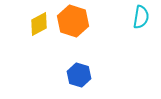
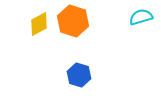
cyan semicircle: rotated 115 degrees counterclockwise
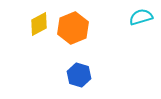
orange hexagon: moved 7 px down; rotated 20 degrees clockwise
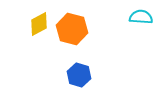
cyan semicircle: rotated 20 degrees clockwise
orange hexagon: moved 1 px left, 1 px down; rotated 24 degrees counterclockwise
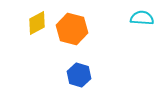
cyan semicircle: moved 1 px right, 1 px down
yellow diamond: moved 2 px left, 1 px up
